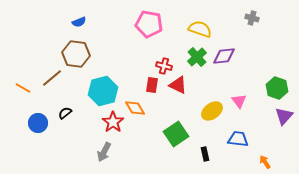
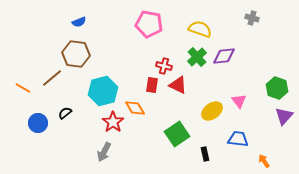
green square: moved 1 px right
orange arrow: moved 1 px left, 1 px up
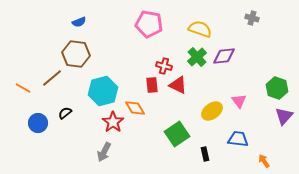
red rectangle: rotated 14 degrees counterclockwise
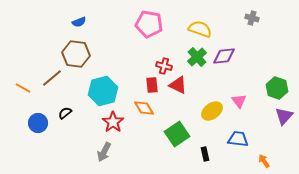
orange diamond: moved 9 px right
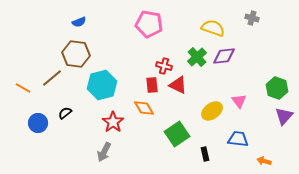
yellow semicircle: moved 13 px right, 1 px up
cyan hexagon: moved 1 px left, 6 px up
orange arrow: rotated 40 degrees counterclockwise
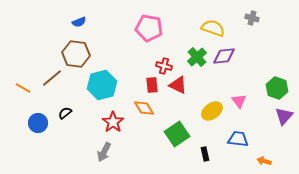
pink pentagon: moved 4 px down
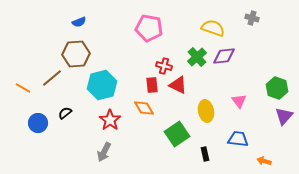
brown hexagon: rotated 12 degrees counterclockwise
yellow ellipse: moved 6 px left; rotated 65 degrees counterclockwise
red star: moved 3 px left, 2 px up
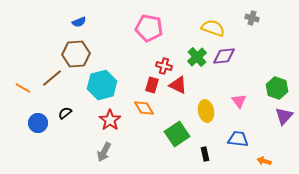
red rectangle: rotated 21 degrees clockwise
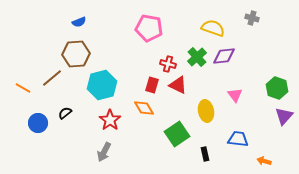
red cross: moved 4 px right, 2 px up
pink triangle: moved 4 px left, 6 px up
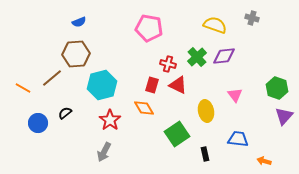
yellow semicircle: moved 2 px right, 3 px up
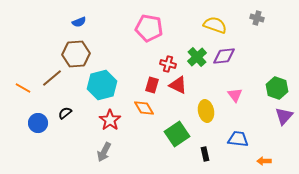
gray cross: moved 5 px right
orange arrow: rotated 16 degrees counterclockwise
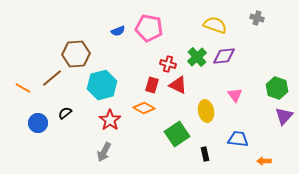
blue semicircle: moved 39 px right, 9 px down
orange diamond: rotated 30 degrees counterclockwise
